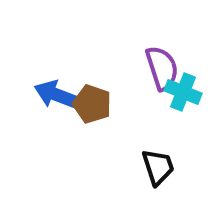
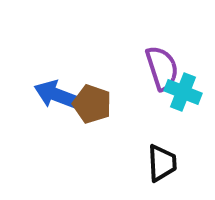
black trapezoid: moved 4 px right, 4 px up; rotated 15 degrees clockwise
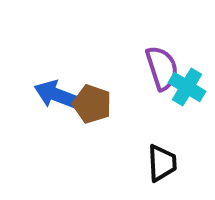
cyan cross: moved 4 px right, 5 px up; rotated 9 degrees clockwise
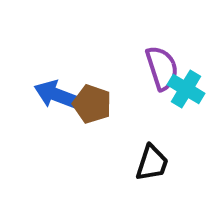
cyan cross: moved 1 px left, 2 px down
black trapezoid: moved 10 px left; rotated 21 degrees clockwise
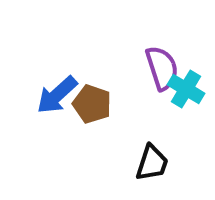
blue arrow: rotated 63 degrees counterclockwise
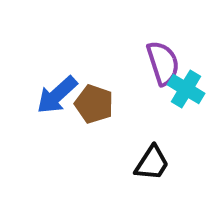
purple semicircle: moved 1 px right, 5 px up
brown pentagon: moved 2 px right
black trapezoid: rotated 15 degrees clockwise
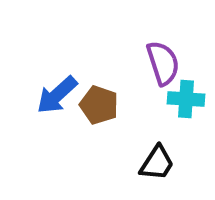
cyan cross: moved 10 px down; rotated 27 degrees counterclockwise
brown pentagon: moved 5 px right, 1 px down
black trapezoid: moved 5 px right
